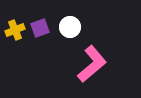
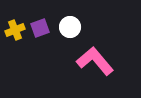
pink L-shape: moved 3 px right, 3 px up; rotated 90 degrees counterclockwise
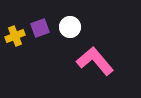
yellow cross: moved 6 px down
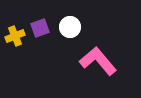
pink L-shape: moved 3 px right
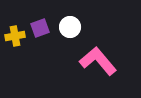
yellow cross: rotated 12 degrees clockwise
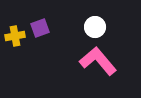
white circle: moved 25 px right
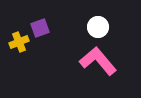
white circle: moved 3 px right
yellow cross: moved 4 px right, 6 px down; rotated 12 degrees counterclockwise
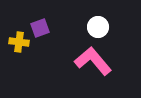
yellow cross: rotated 30 degrees clockwise
pink L-shape: moved 5 px left
